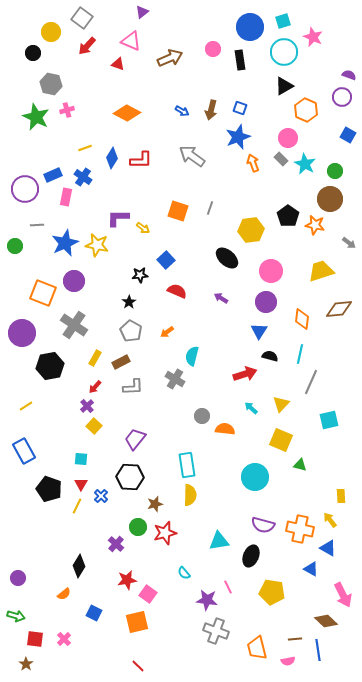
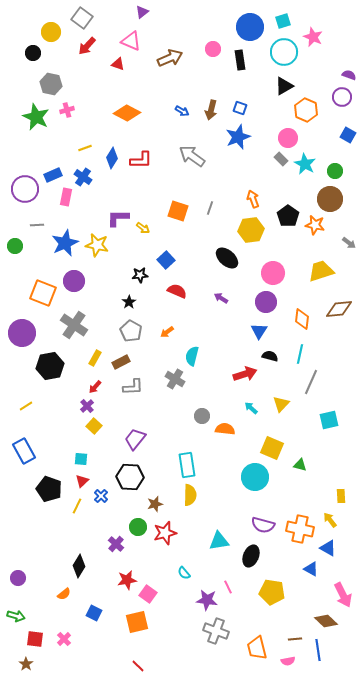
orange arrow at (253, 163): moved 36 px down
pink circle at (271, 271): moved 2 px right, 2 px down
yellow square at (281, 440): moved 9 px left, 8 px down
red triangle at (81, 484): moved 1 px right, 3 px up; rotated 16 degrees clockwise
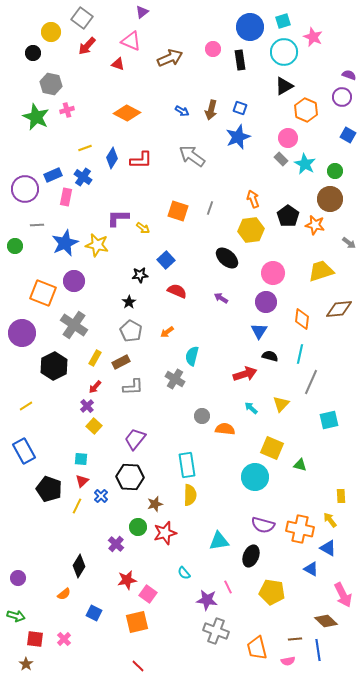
black hexagon at (50, 366): moved 4 px right; rotated 16 degrees counterclockwise
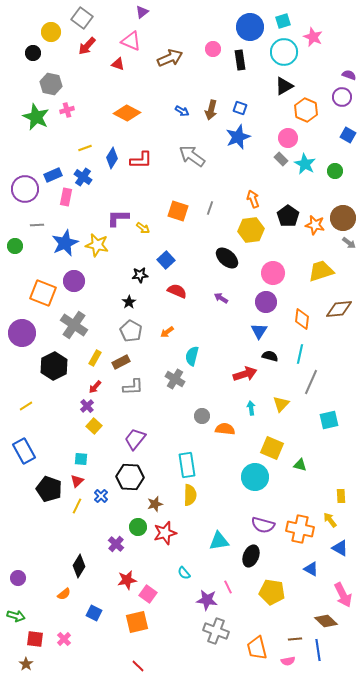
brown circle at (330, 199): moved 13 px right, 19 px down
cyan arrow at (251, 408): rotated 40 degrees clockwise
red triangle at (82, 481): moved 5 px left
blue triangle at (328, 548): moved 12 px right
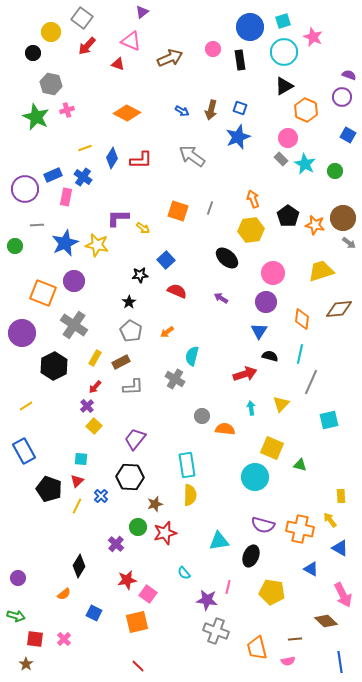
pink line at (228, 587): rotated 40 degrees clockwise
blue line at (318, 650): moved 22 px right, 12 px down
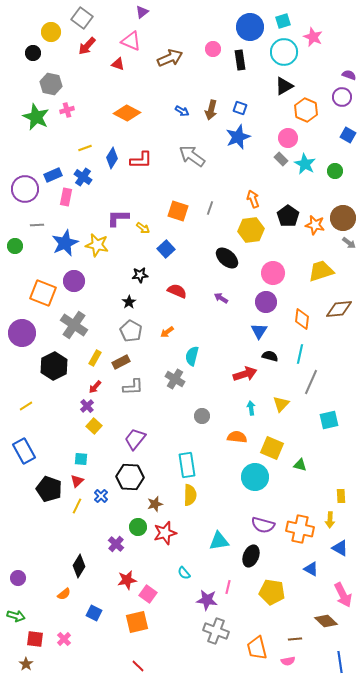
blue square at (166, 260): moved 11 px up
orange semicircle at (225, 429): moved 12 px right, 8 px down
yellow arrow at (330, 520): rotated 140 degrees counterclockwise
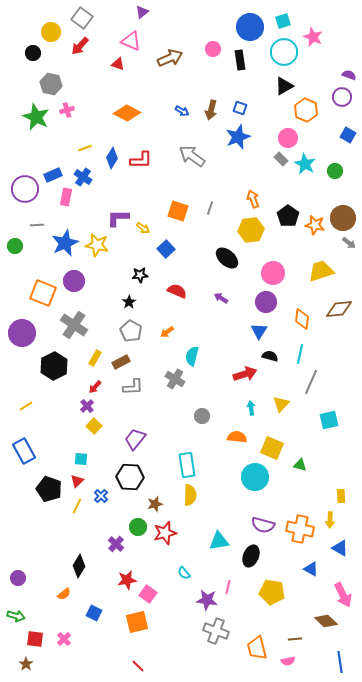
red arrow at (87, 46): moved 7 px left
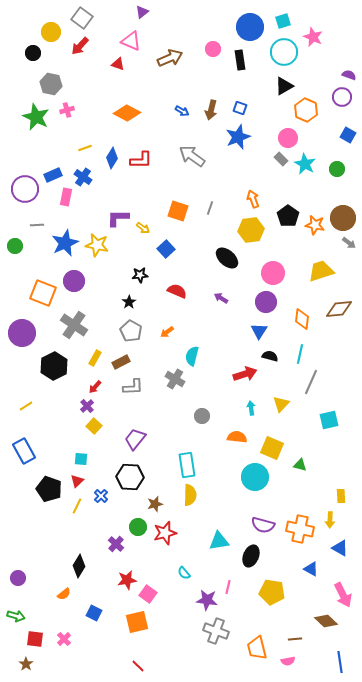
green circle at (335, 171): moved 2 px right, 2 px up
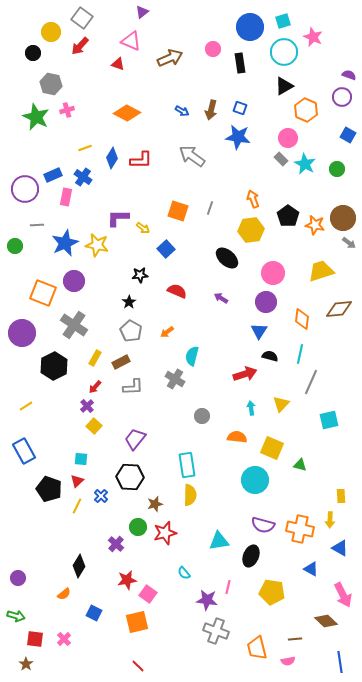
black rectangle at (240, 60): moved 3 px down
blue star at (238, 137): rotated 30 degrees clockwise
cyan circle at (255, 477): moved 3 px down
